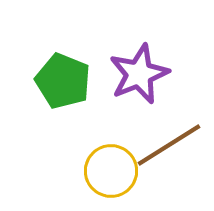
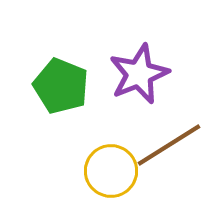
green pentagon: moved 2 px left, 5 px down
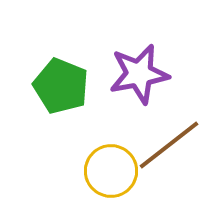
purple star: rotated 12 degrees clockwise
brown line: rotated 6 degrees counterclockwise
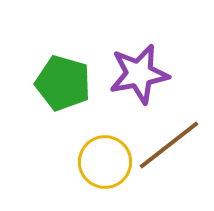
green pentagon: moved 2 px right, 3 px up; rotated 6 degrees counterclockwise
yellow circle: moved 6 px left, 9 px up
